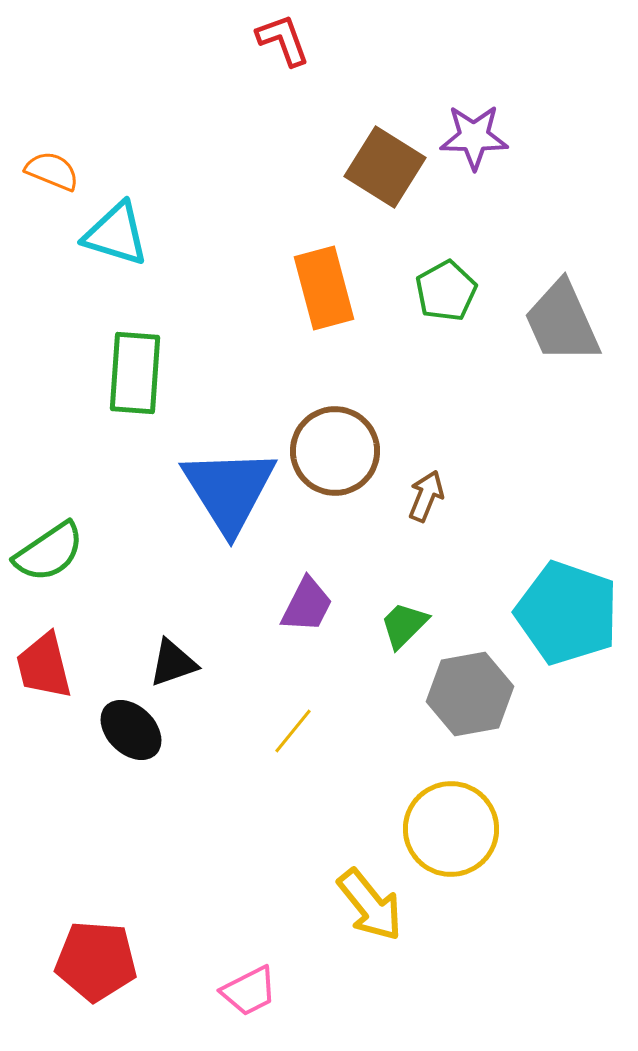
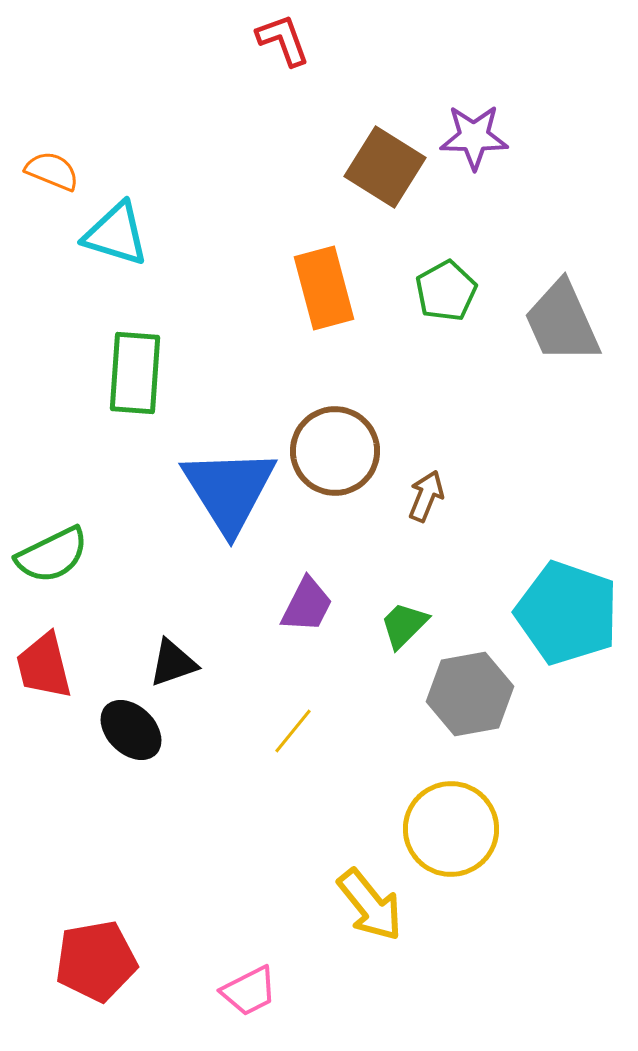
green semicircle: moved 3 px right, 3 px down; rotated 8 degrees clockwise
red pentagon: rotated 14 degrees counterclockwise
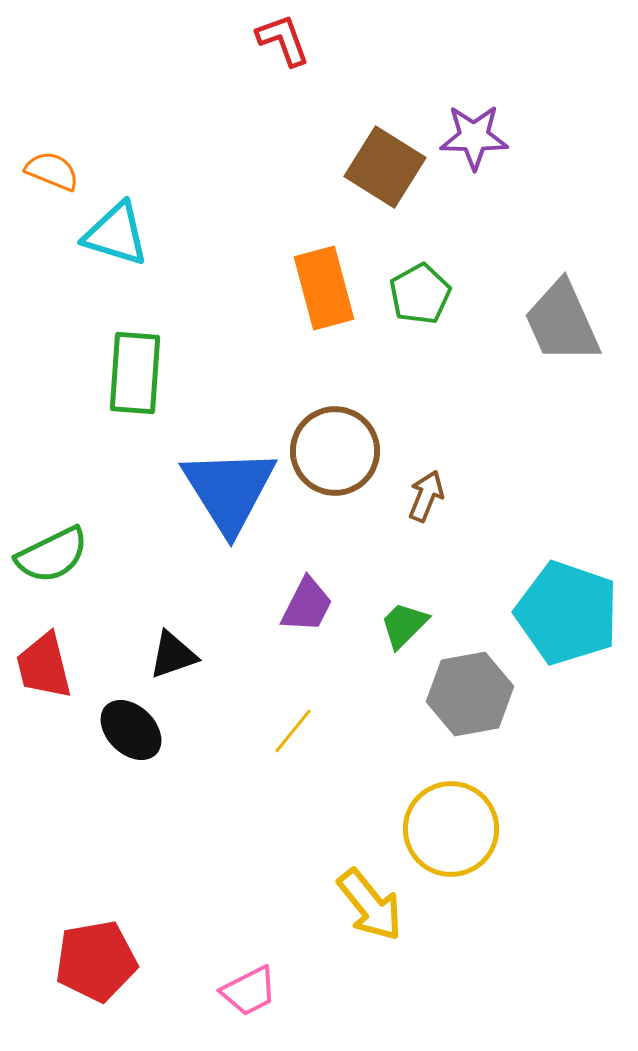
green pentagon: moved 26 px left, 3 px down
black triangle: moved 8 px up
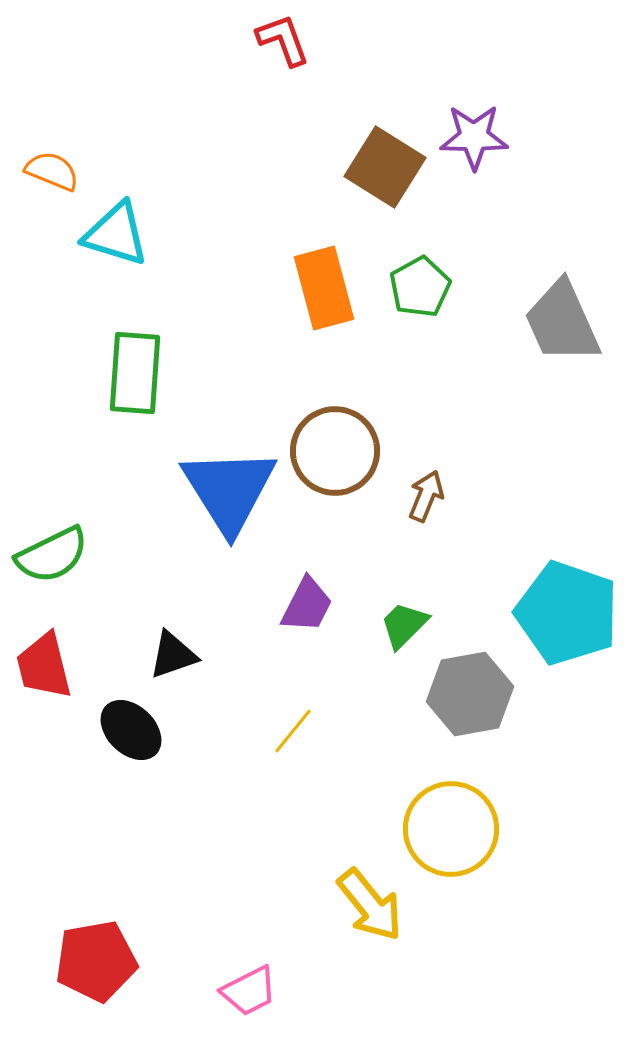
green pentagon: moved 7 px up
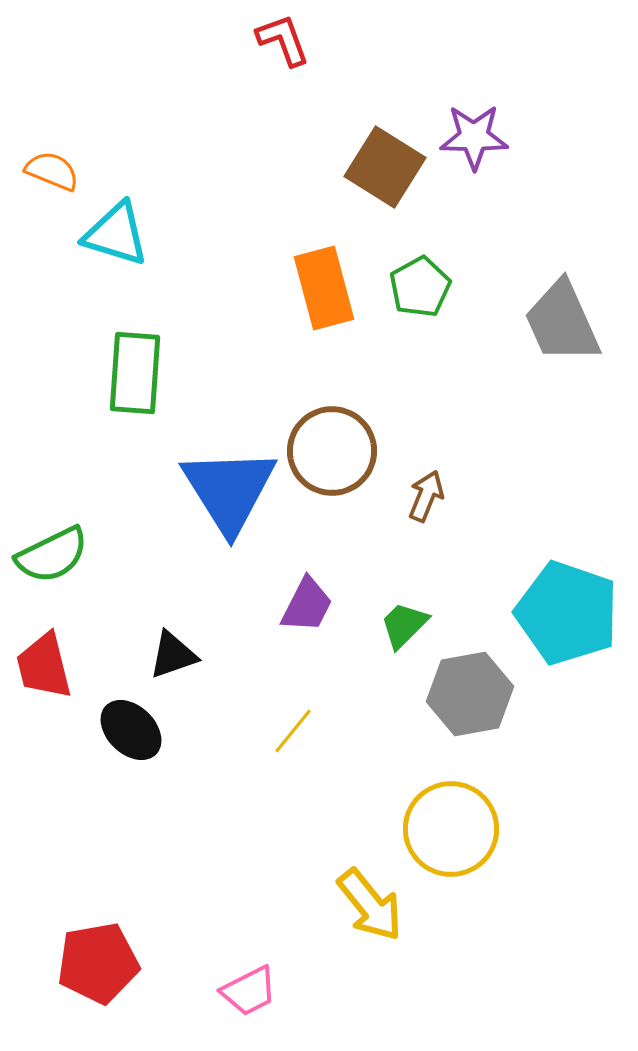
brown circle: moved 3 px left
red pentagon: moved 2 px right, 2 px down
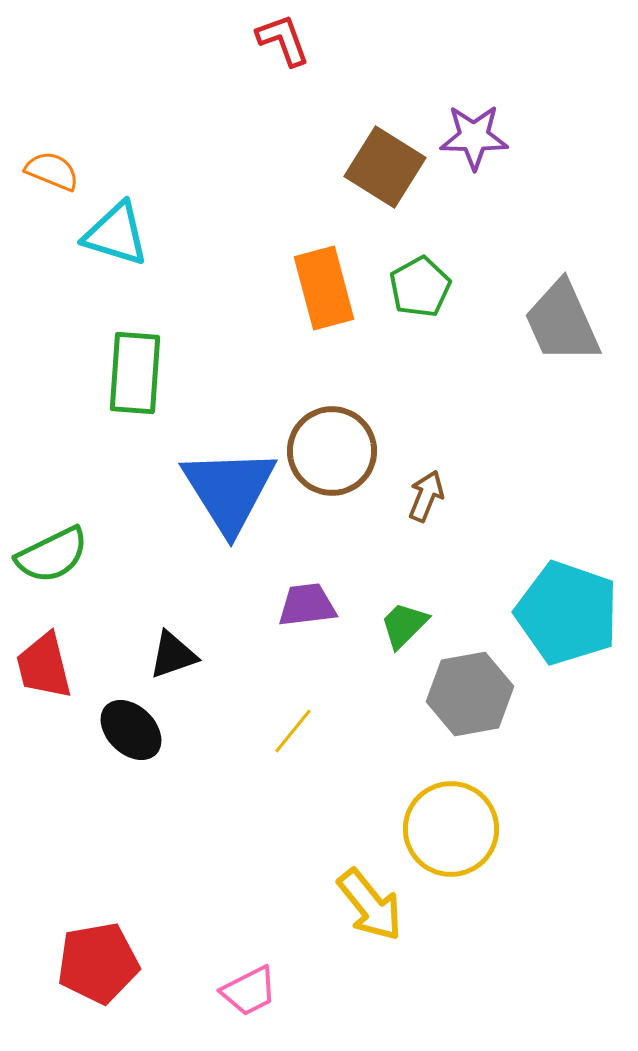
purple trapezoid: rotated 124 degrees counterclockwise
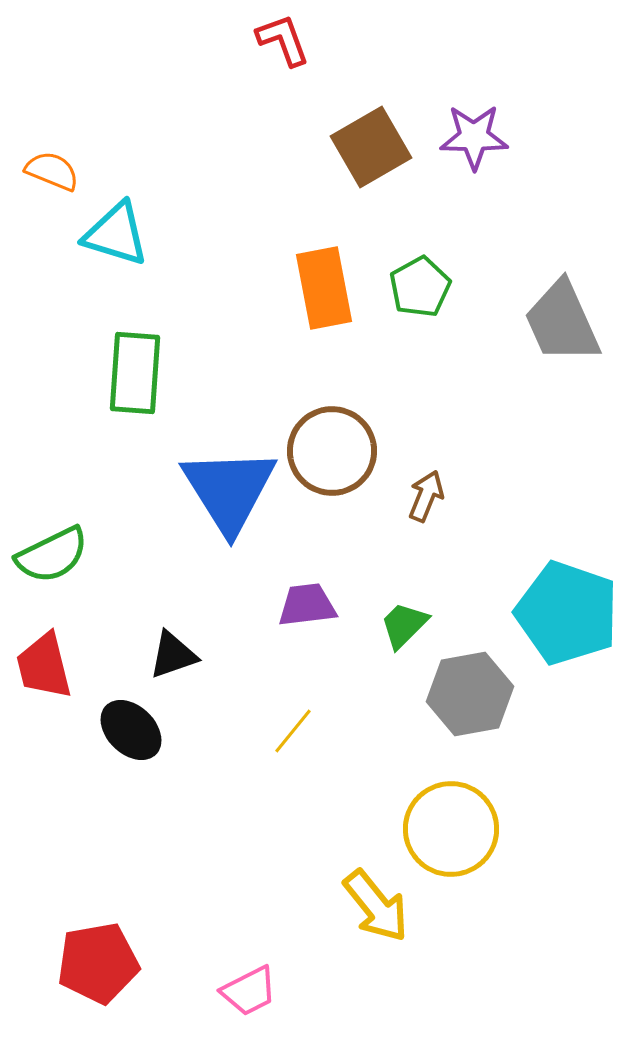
brown square: moved 14 px left, 20 px up; rotated 28 degrees clockwise
orange rectangle: rotated 4 degrees clockwise
yellow arrow: moved 6 px right, 1 px down
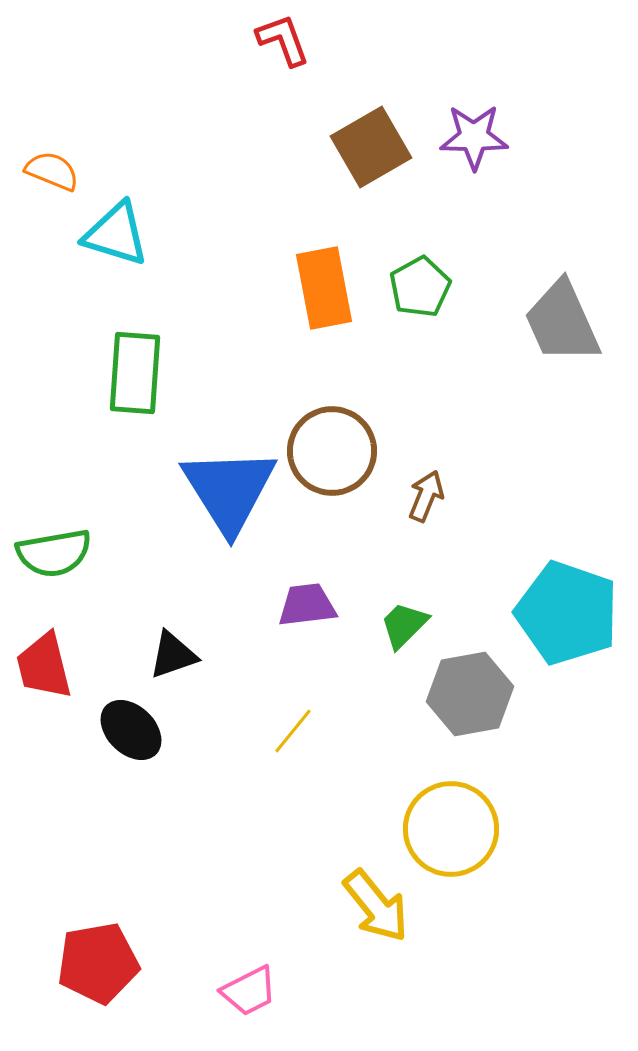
green semicircle: moved 2 px right, 2 px up; rotated 16 degrees clockwise
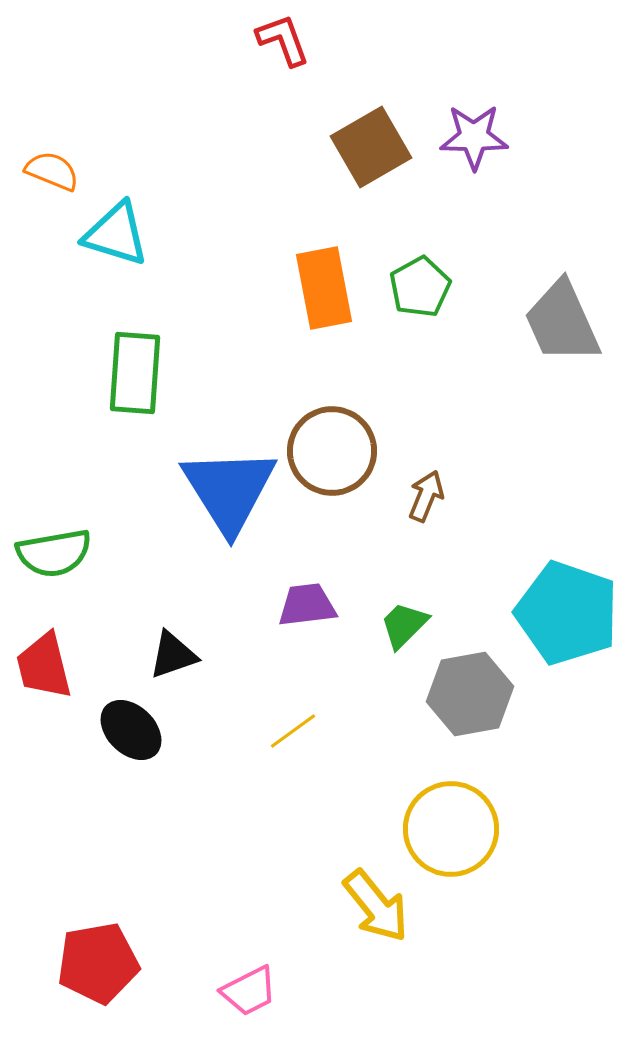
yellow line: rotated 15 degrees clockwise
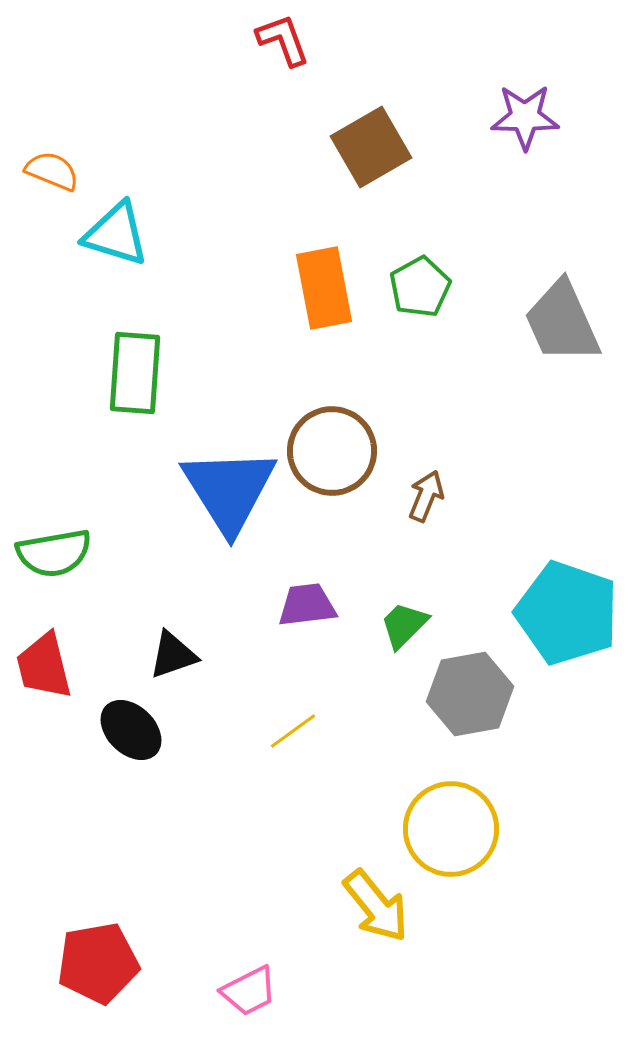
purple star: moved 51 px right, 20 px up
